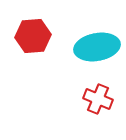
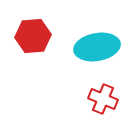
red cross: moved 5 px right
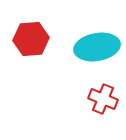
red hexagon: moved 2 px left, 3 px down
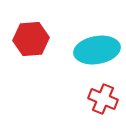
cyan ellipse: moved 3 px down
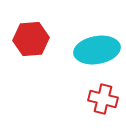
red cross: rotated 8 degrees counterclockwise
